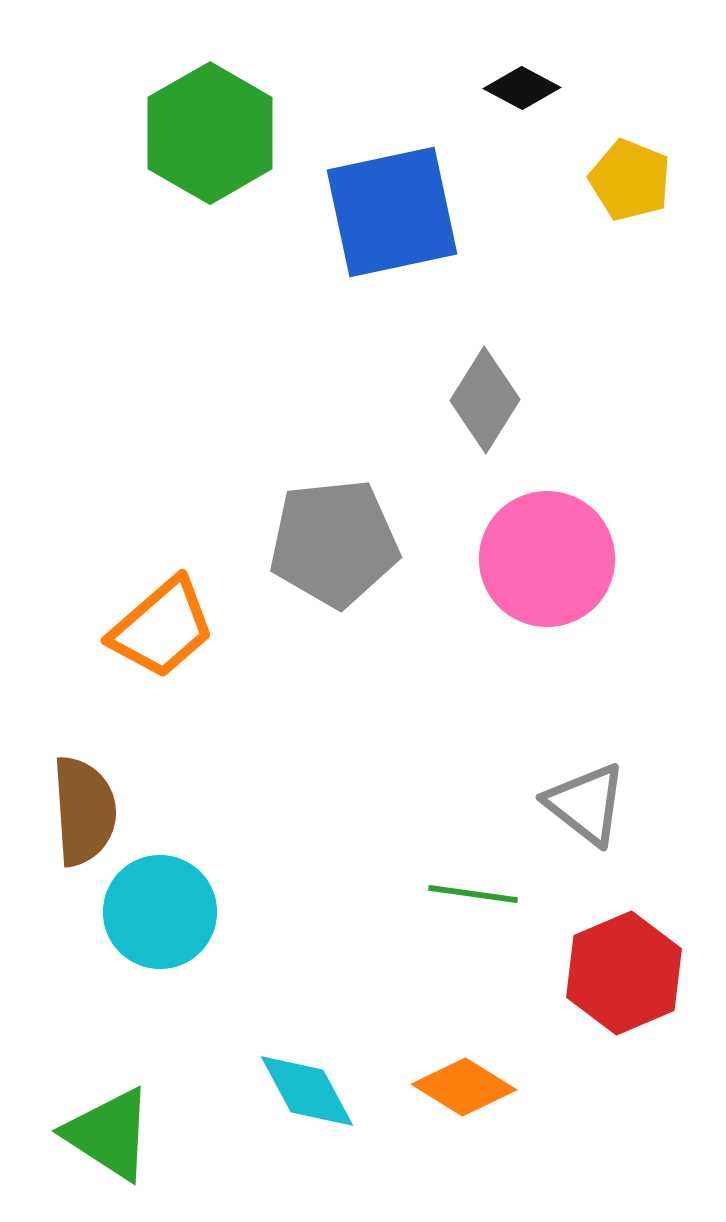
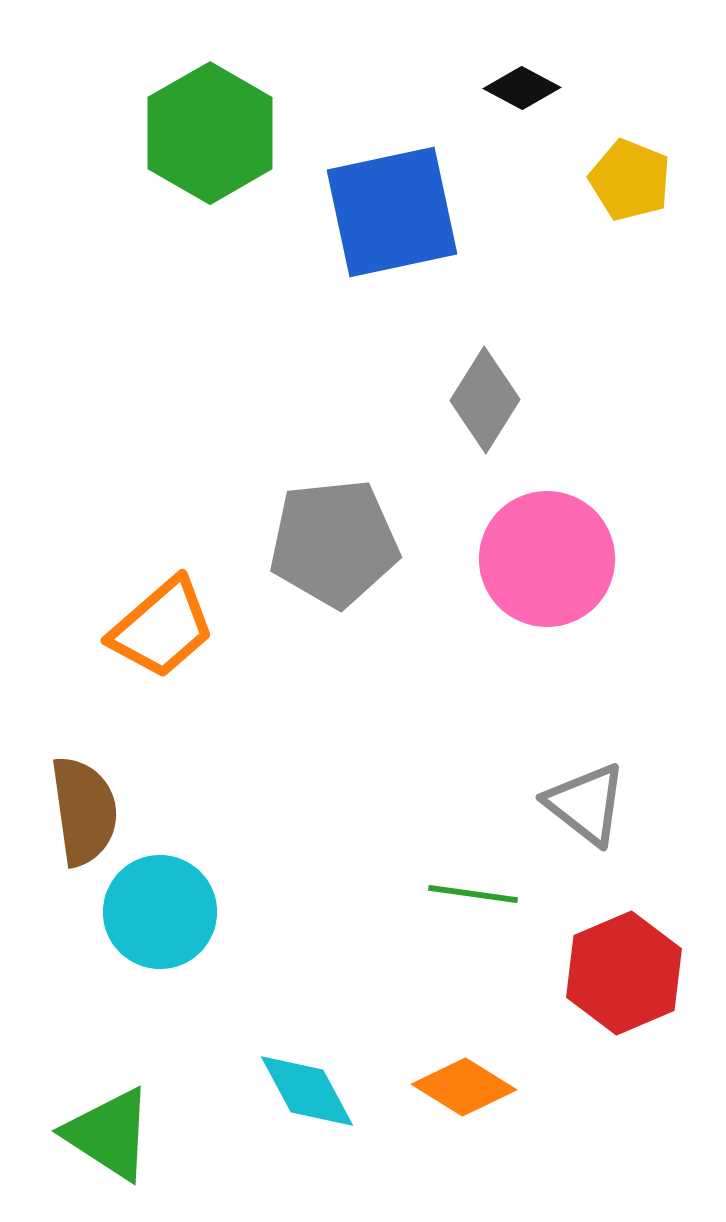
brown semicircle: rotated 4 degrees counterclockwise
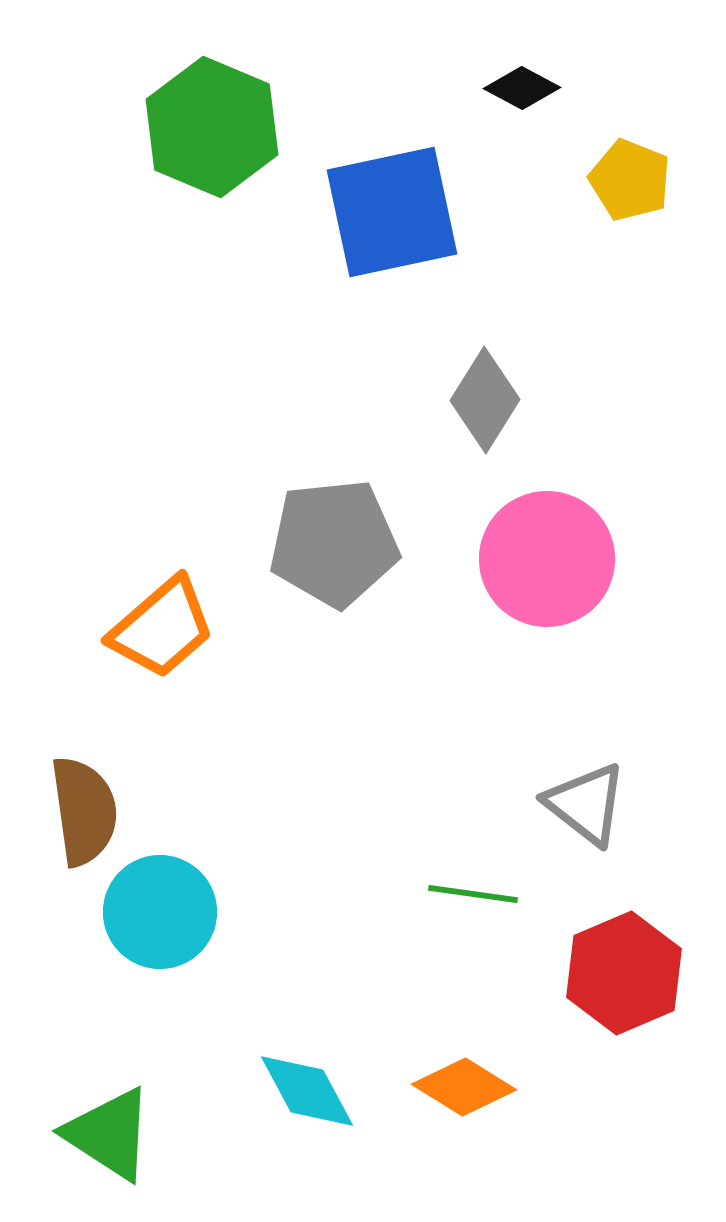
green hexagon: moved 2 px right, 6 px up; rotated 7 degrees counterclockwise
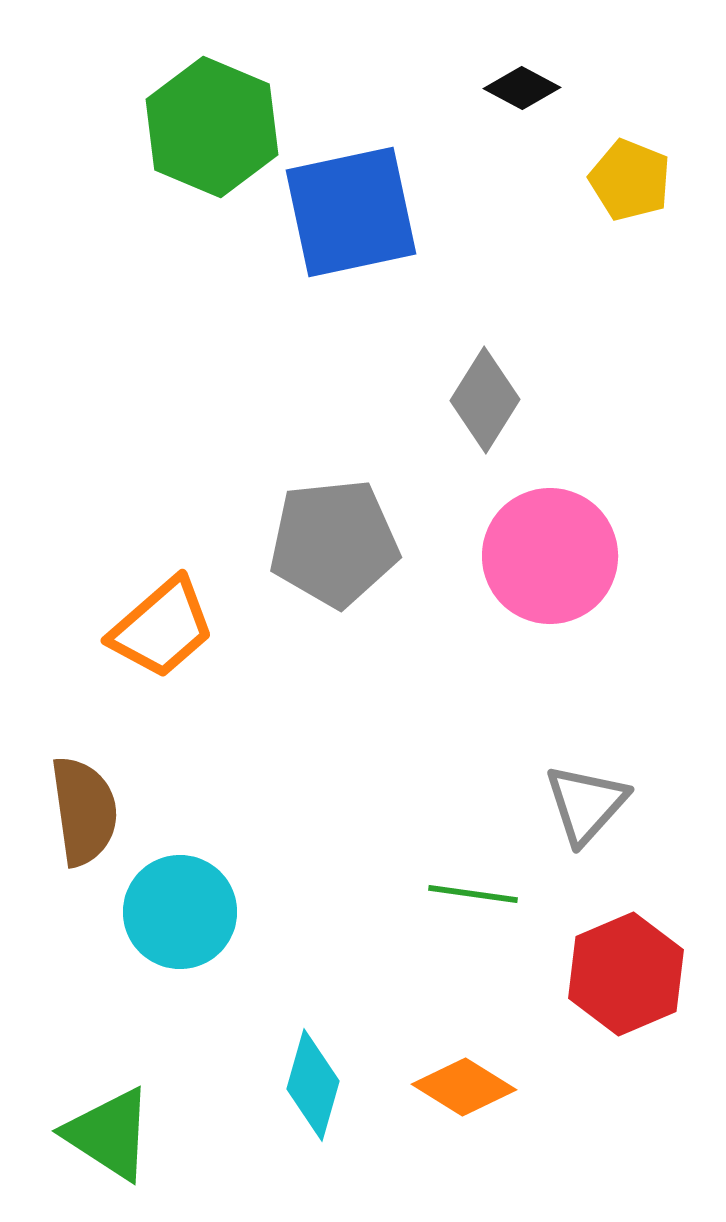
blue square: moved 41 px left
pink circle: moved 3 px right, 3 px up
gray triangle: rotated 34 degrees clockwise
cyan circle: moved 20 px right
red hexagon: moved 2 px right, 1 px down
cyan diamond: moved 6 px right, 6 px up; rotated 44 degrees clockwise
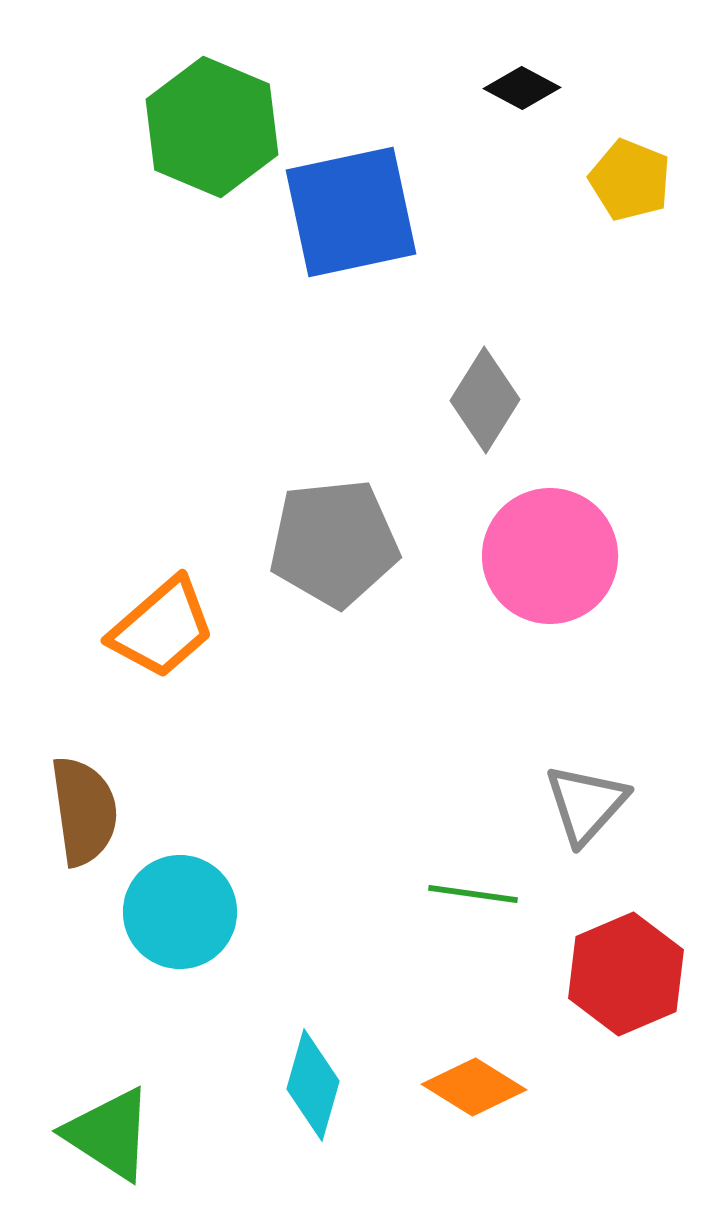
orange diamond: moved 10 px right
